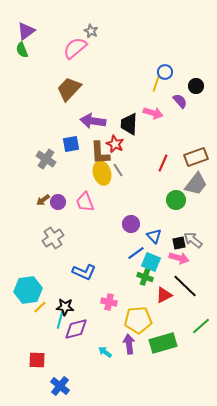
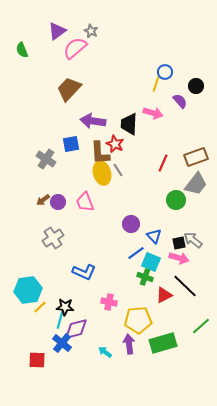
purple triangle at (26, 31): moved 31 px right
blue cross at (60, 386): moved 2 px right, 43 px up
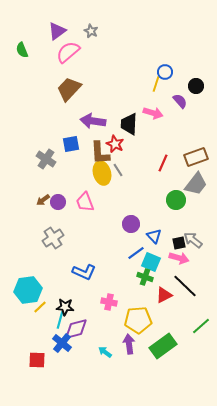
pink semicircle at (75, 48): moved 7 px left, 4 px down
green rectangle at (163, 343): moved 3 px down; rotated 20 degrees counterclockwise
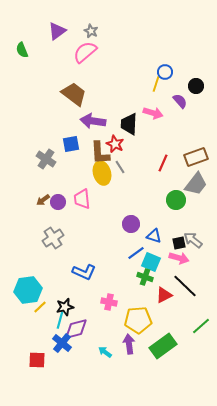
pink semicircle at (68, 52): moved 17 px right
brown trapezoid at (69, 89): moved 5 px right, 5 px down; rotated 84 degrees clockwise
gray line at (118, 170): moved 2 px right, 3 px up
pink trapezoid at (85, 202): moved 3 px left, 3 px up; rotated 15 degrees clockwise
blue triangle at (154, 236): rotated 28 degrees counterclockwise
black star at (65, 307): rotated 18 degrees counterclockwise
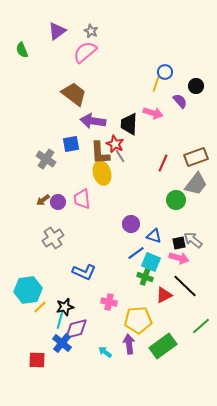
gray line at (120, 167): moved 11 px up
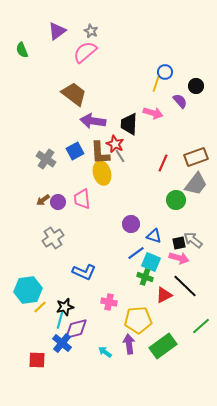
blue square at (71, 144): moved 4 px right, 7 px down; rotated 18 degrees counterclockwise
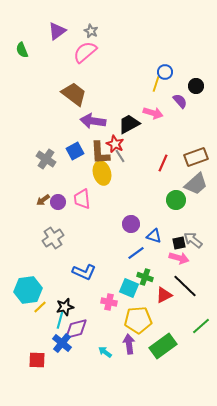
black trapezoid at (129, 124): rotated 60 degrees clockwise
gray trapezoid at (196, 184): rotated 10 degrees clockwise
cyan square at (151, 262): moved 22 px left, 26 px down
